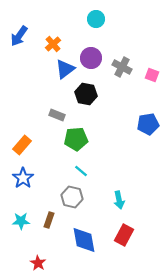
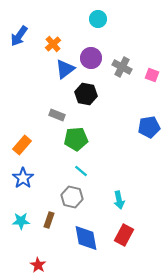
cyan circle: moved 2 px right
blue pentagon: moved 1 px right, 3 px down
blue diamond: moved 2 px right, 2 px up
red star: moved 2 px down
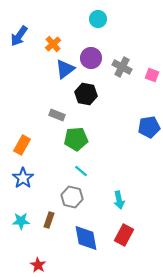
orange rectangle: rotated 12 degrees counterclockwise
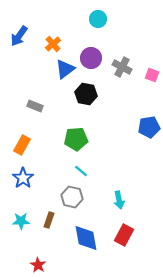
gray rectangle: moved 22 px left, 9 px up
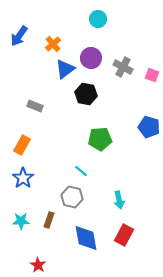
gray cross: moved 1 px right
blue pentagon: rotated 25 degrees clockwise
green pentagon: moved 24 px right
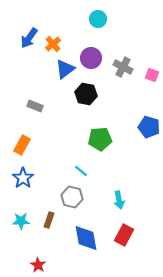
blue arrow: moved 10 px right, 2 px down
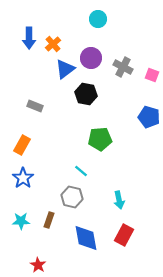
blue arrow: rotated 35 degrees counterclockwise
blue pentagon: moved 10 px up
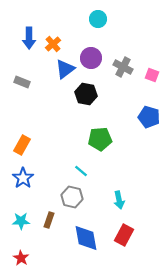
gray rectangle: moved 13 px left, 24 px up
red star: moved 17 px left, 7 px up
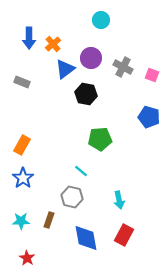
cyan circle: moved 3 px right, 1 px down
red star: moved 6 px right
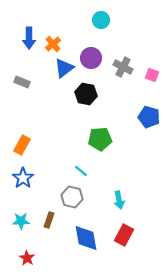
blue triangle: moved 1 px left, 1 px up
